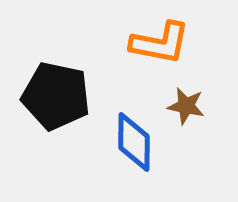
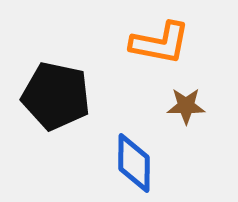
brown star: rotated 12 degrees counterclockwise
blue diamond: moved 21 px down
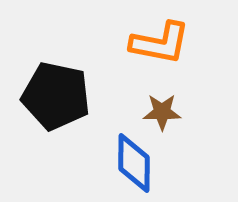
brown star: moved 24 px left, 6 px down
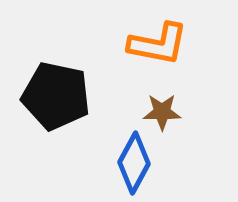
orange L-shape: moved 2 px left, 1 px down
blue diamond: rotated 28 degrees clockwise
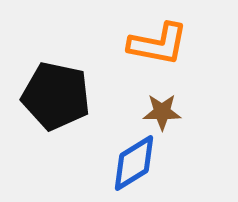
blue diamond: rotated 30 degrees clockwise
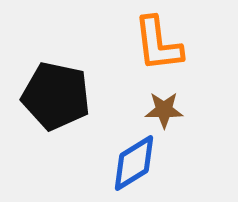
orange L-shape: rotated 72 degrees clockwise
brown star: moved 2 px right, 2 px up
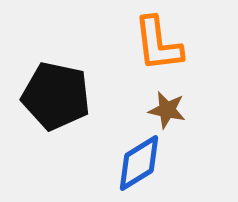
brown star: moved 3 px right; rotated 12 degrees clockwise
blue diamond: moved 5 px right
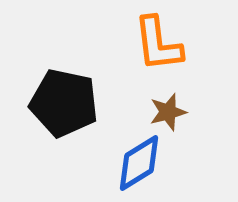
black pentagon: moved 8 px right, 7 px down
brown star: moved 1 px right, 2 px down; rotated 27 degrees counterclockwise
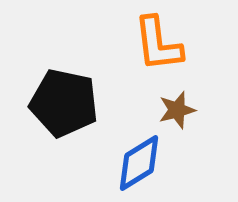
brown star: moved 9 px right, 2 px up
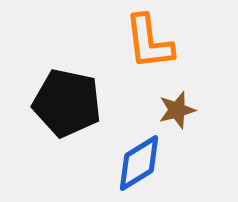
orange L-shape: moved 9 px left, 2 px up
black pentagon: moved 3 px right
